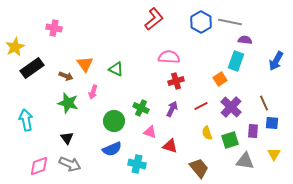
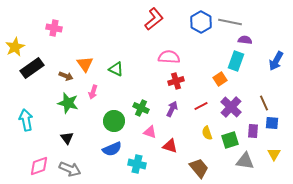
gray arrow: moved 5 px down
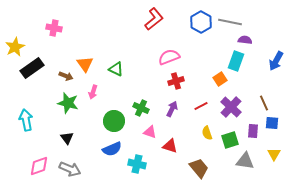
pink semicircle: rotated 25 degrees counterclockwise
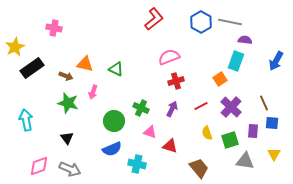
orange triangle: rotated 42 degrees counterclockwise
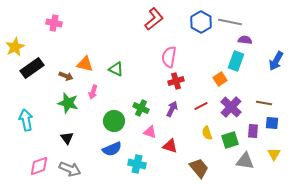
pink cross: moved 5 px up
pink semicircle: rotated 60 degrees counterclockwise
brown line: rotated 56 degrees counterclockwise
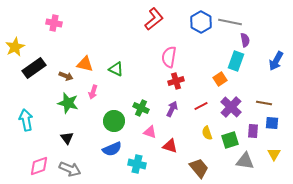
purple semicircle: rotated 72 degrees clockwise
black rectangle: moved 2 px right
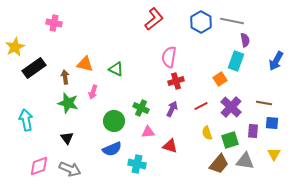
gray line: moved 2 px right, 1 px up
brown arrow: moved 1 px left, 1 px down; rotated 120 degrees counterclockwise
pink triangle: moved 2 px left; rotated 24 degrees counterclockwise
brown trapezoid: moved 20 px right, 4 px up; rotated 80 degrees clockwise
